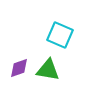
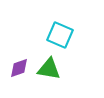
green triangle: moved 1 px right, 1 px up
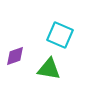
purple diamond: moved 4 px left, 12 px up
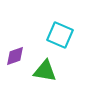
green triangle: moved 4 px left, 2 px down
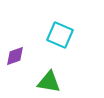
green triangle: moved 4 px right, 11 px down
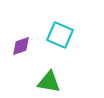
purple diamond: moved 6 px right, 10 px up
